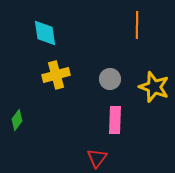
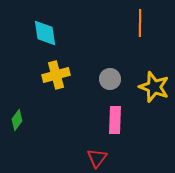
orange line: moved 3 px right, 2 px up
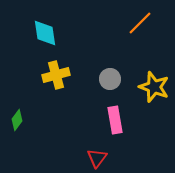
orange line: rotated 44 degrees clockwise
pink rectangle: rotated 12 degrees counterclockwise
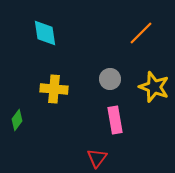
orange line: moved 1 px right, 10 px down
yellow cross: moved 2 px left, 14 px down; rotated 20 degrees clockwise
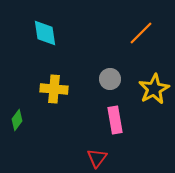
yellow star: moved 2 px down; rotated 24 degrees clockwise
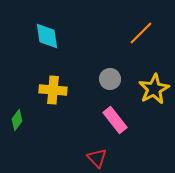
cyan diamond: moved 2 px right, 3 px down
yellow cross: moved 1 px left, 1 px down
pink rectangle: rotated 28 degrees counterclockwise
red triangle: rotated 20 degrees counterclockwise
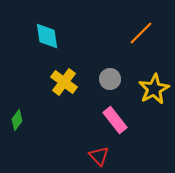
yellow cross: moved 11 px right, 8 px up; rotated 32 degrees clockwise
red triangle: moved 2 px right, 2 px up
